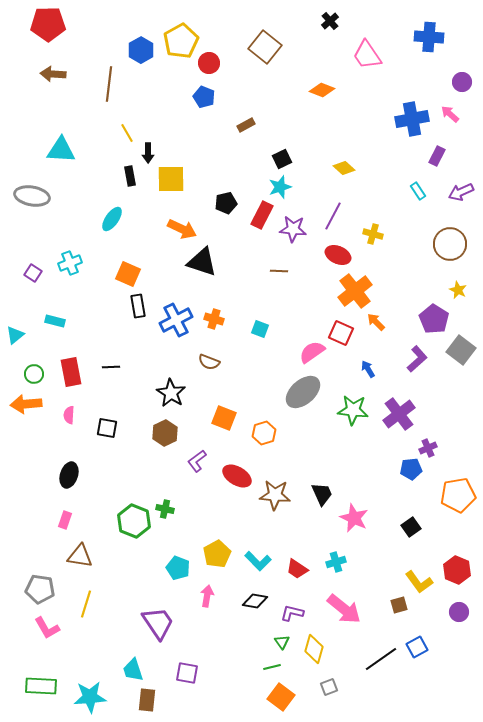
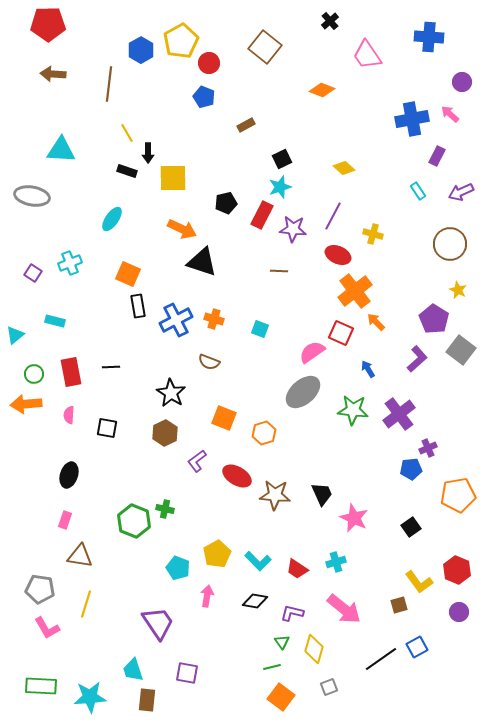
black rectangle at (130, 176): moved 3 px left, 5 px up; rotated 60 degrees counterclockwise
yellow square at (171, 179): moved 2 px right, 1 px up
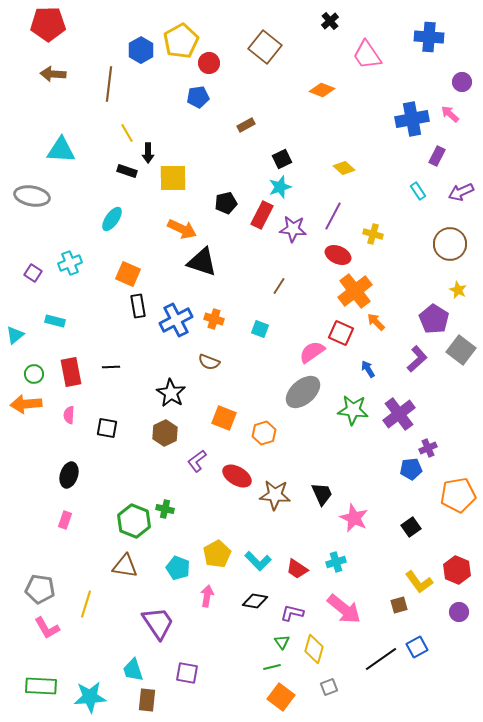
blue pentagon at (204, 97): moved 6 px left; rotated 30 degrees counterclockwise
brown line at (279, 271): moved 15 px down; rotated 60 degrees counterclockwise
brown triangle at (80, 556): moved 45 px right, 10 px down
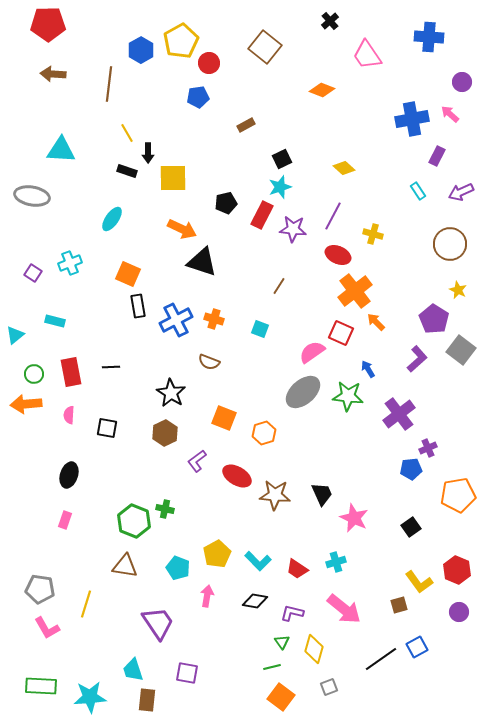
green star at (353, 410): moved 5 px left, 14 px up
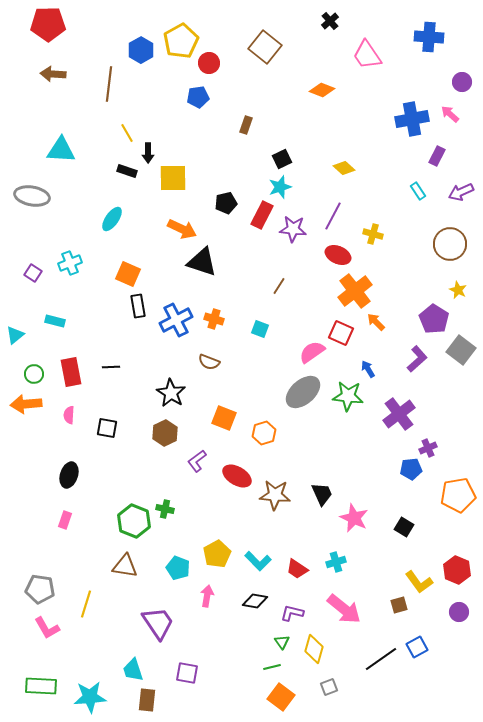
brown rectangle at (246, 125): rotated 42 degrees counterclockwise
black square at (411, 527): moved 7 px left; rotated 24 degrees counterclockwise
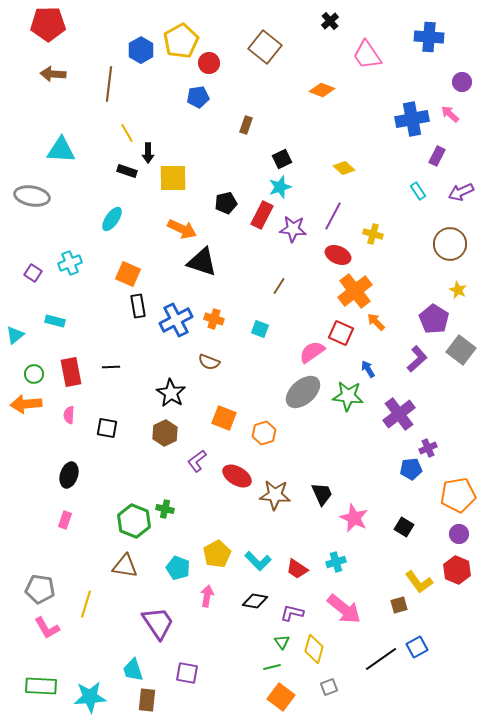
purple circle at (459, 612): moved 78 px up
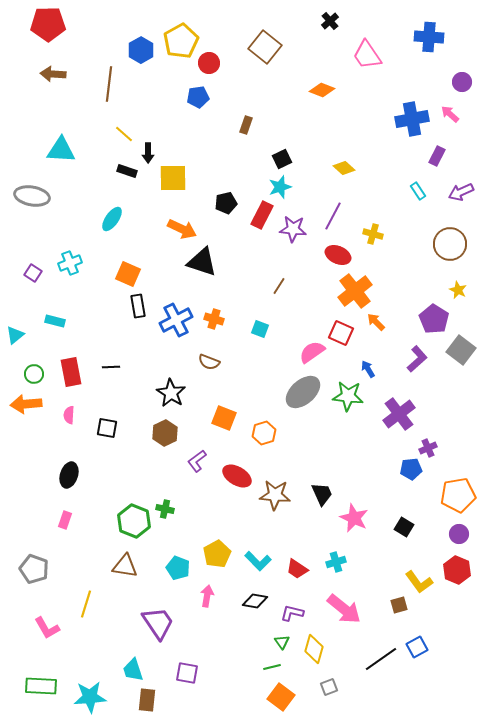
yellow line at (127, 133): moved 3 px left, 1 px down; rotated 18 degrees counterclockwise
gray pentagon at (40, 589): moved 6 px left, 20 px up; rotated 12 degrees clockwise
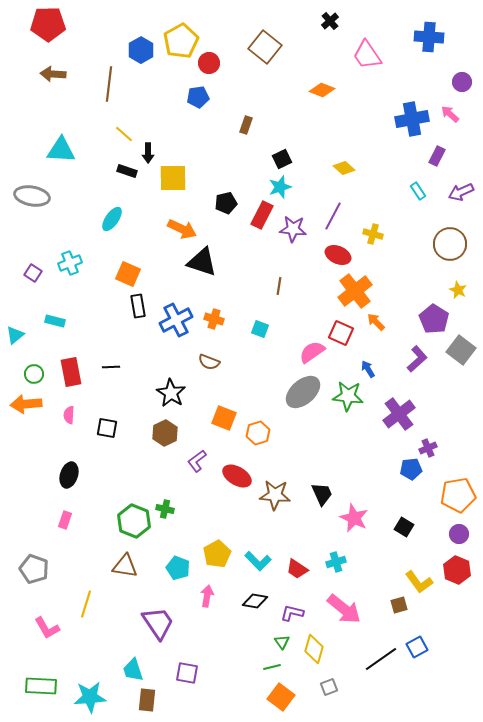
brown line at (279, 286): rotated 24 degrees counterclockwise
orange hexagon at (264, 433): moved 6 px left
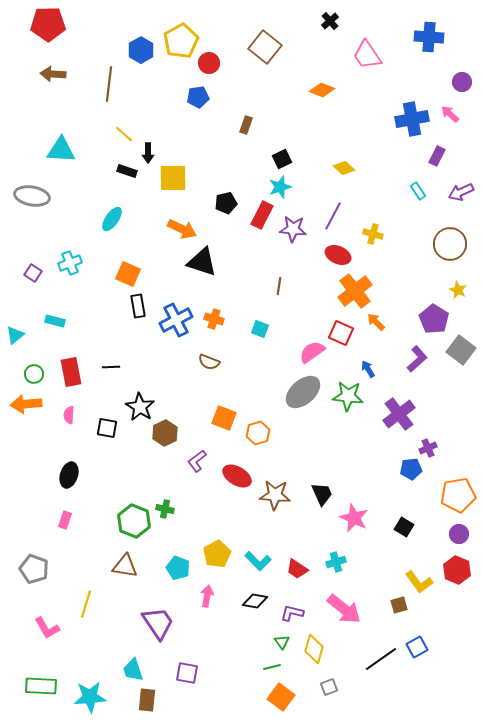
black star at (171, 393): moved 31 px left, 14 px down
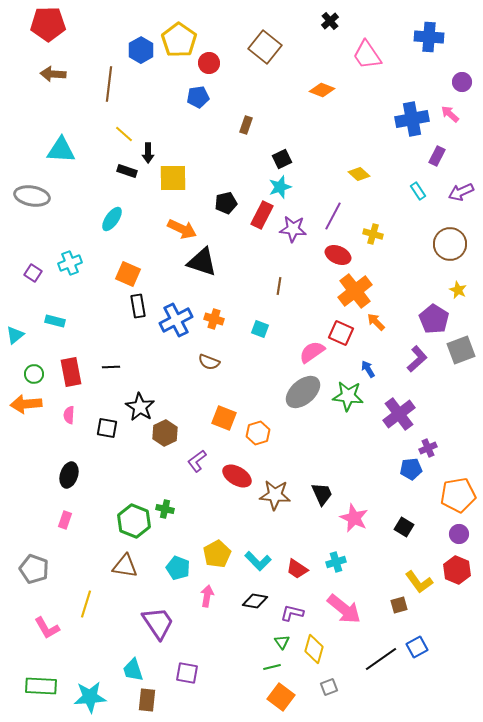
yellow pentagon at (181, 41): moved 2 px left, 1 px up; rotated 8 degrees counterclockwise
yellow diamond at (344, 168): moved 15 px right, 6 px down
gray square at (461, 350): rotated 32 degrees clockwise
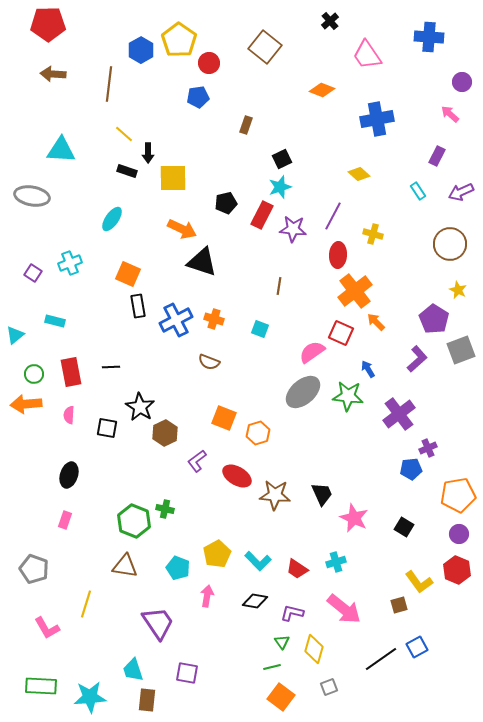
blue cross at (412, 119): moved 35 px left
red ellipse at (338, 255): rotated 70 degrees clockwise
